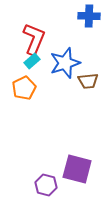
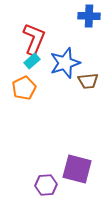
purple hexagon: rotated 20 degrees counterclockwise
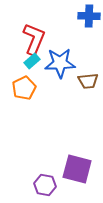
blue star: moved 5 px left; rotated 16 degrees clockwise
purple hexagon: moved 1 px left; rotated 15 degrees clockwise
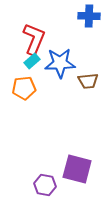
orange pentagon: rotated 20 degrees clockwise
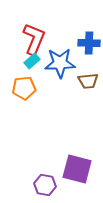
blue cross: moved 27 px down
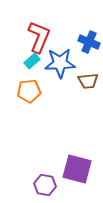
red L-shape: moved 5 px right, 2 px up
blue cross: moved 1 px up; rotated 20 degrees clockwise
orange pentagon: moved 5 px right, 3 px down
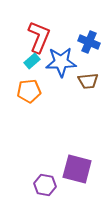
blue star: moved 1 px right, 1 px up
